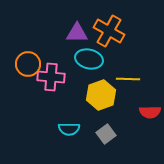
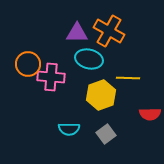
yellow line: moved 1 px up
red semicircle: moved 2 px down
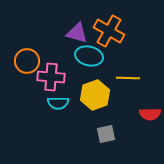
purple triangle: rotated 15 degrees clockwise
cyan ellipse: moved 3 px up
orange circle: moved 1 px left, 3 px up
yellow hexagon: moved 6 px left
cyan semicircle: moved 11 px left, 26 px up
gray square: rotated 24 degrees clockwise
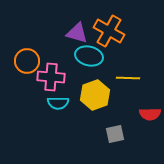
gray square: moved 9 px right
